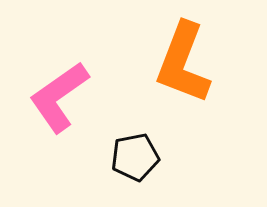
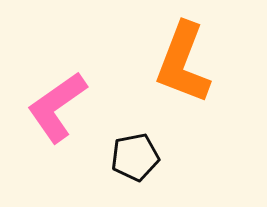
pink L-shape: moved 2 px left, 10 px down
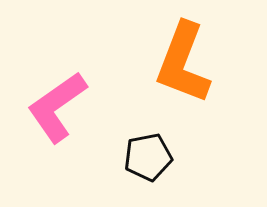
black pentagon: moved 13 px right
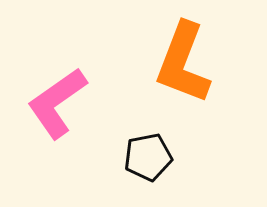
pink L-shape: moved 4 px up
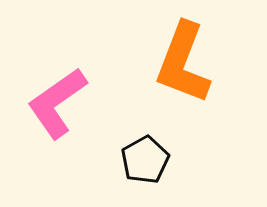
black pentagon: moved 3 px left, 3 px down; rotated 18 degrees counterclockwise
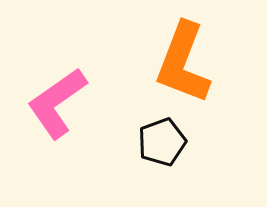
black pentagon: moved 17 px right, 18 px up; rotated 9 degrees clockwise
